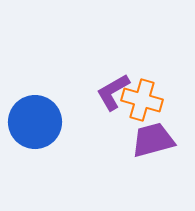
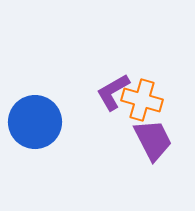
purple trapezoid: rotated 78 degrees clockwise
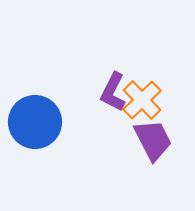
purple L-shape: rotated 33 degrees counterclockwise
orange cross: rotated 30 degrees clockwise
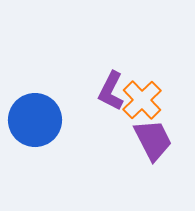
purple L-shape: moved 2 px left, 1 px up
blue circle: moved 2 px up
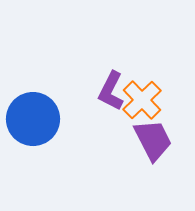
blue circle: moved 2 px left, 1 px up
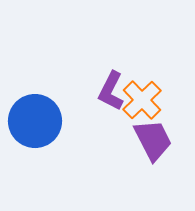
blue circle: moved 2 px right, 2 px down
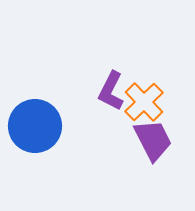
orange cross: moved 2 px right, 2 px down
blue circle: moved 5 px down
